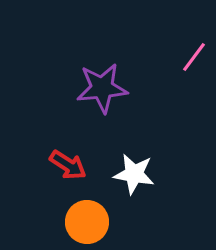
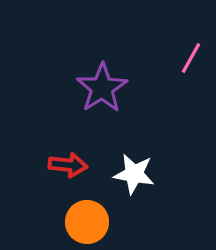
pink line: moved 3 px left, 1 px down; rotated 8 degrees counterclockwise
purple star: rotated 27 degrees counterclockwise
red arrow: rotated 27 degrees counterclockwise
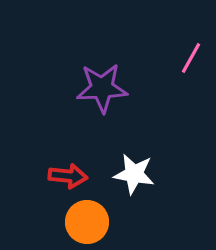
purple star: rotated 30 degrees clockwise
red arrow: moved 11 px down
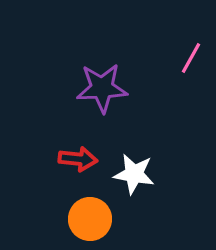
red arrow: moved 10 px right, 17 px up
orange circle: moved 3 px right, 3 px up
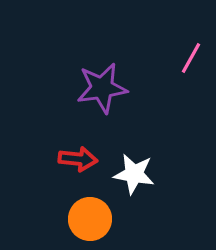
purple star: rotated 6 degrees counterclockwise
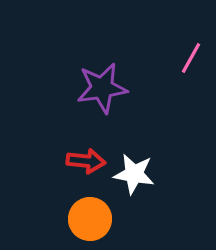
red arrow: moved 8 px right, 2 px down
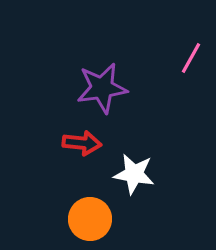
red arrow: moved 4 px left, 18 px up
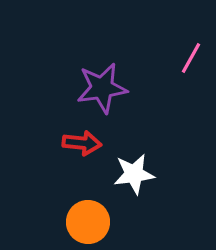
white star: rotated 18 degrees counterclockwise
orange circle: moved 2 px left, 3 px down
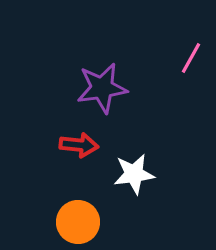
red arrow: moved 3 px left, 2 px down
orange circle: moved 10 px left
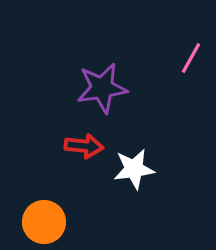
red arrow: moved 5 px right, 1 px down
white star: moved 5 px up
orange circle: moved 34 px left
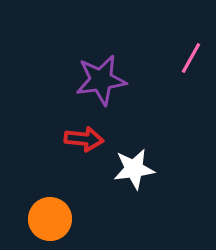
purple star: moved 1 px left, 8 px up
red arrow: moved 7 px up
orange circle: moved 6 px right, 3 px up
